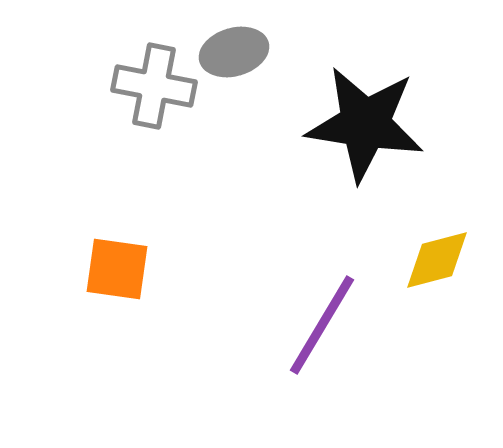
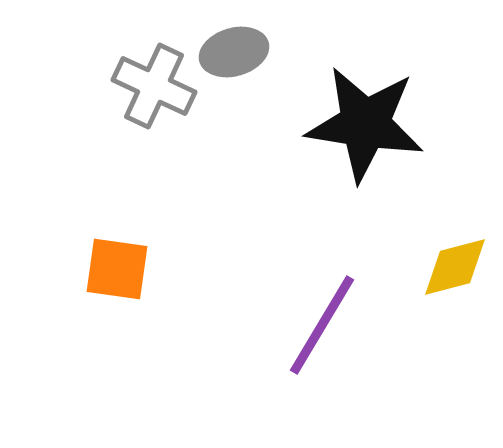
gray cross: rotated 14 degrees clockwise
yellow diamond: moved 18 px right, 7 px down
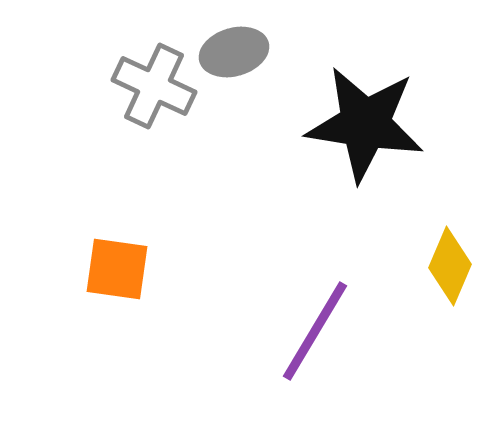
yellow diamond: moved 5 px left, 1 px up; rotated 52 degrees counterclockwise
purple line: moved 7 px left, 6 px down
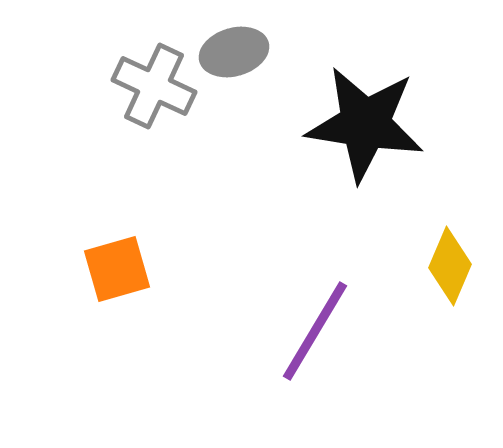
orange square: rotated 24 degrees counterclockwise
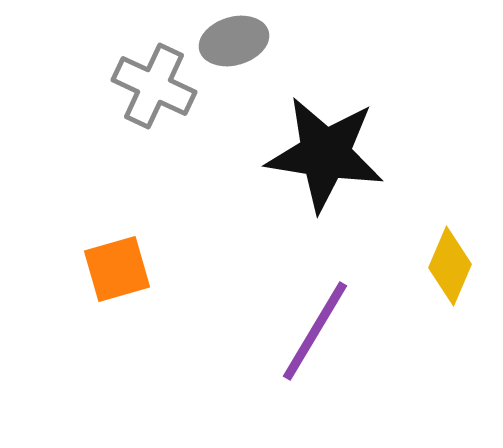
gray ellipse: moved 11 px up
black star: moved 40 px left, 30 px down
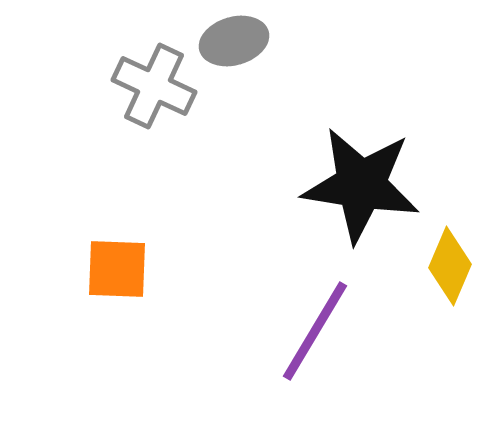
black star: moved 36 px right, 31 px down
orange square: rotated 18 degrees clockwise
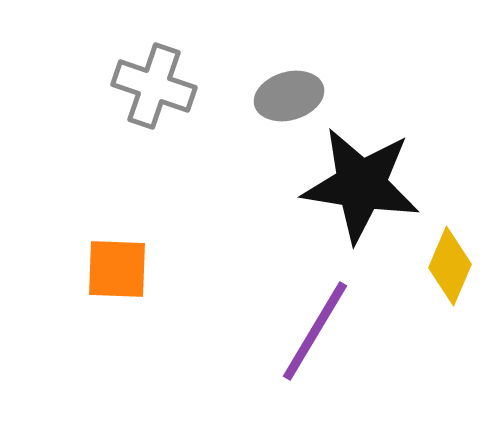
gray ellipse: moved 55 px right, 55 px down
gray cross: rotated 6 degrees counterclockwise
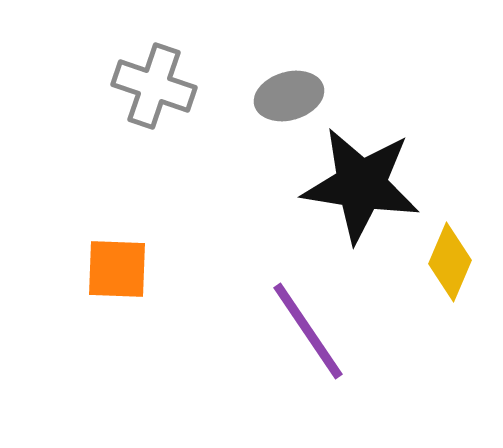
yellow diamond: moved 4 px up
purple line: moved 7 px left; rotated 65 degrees counterclockwise
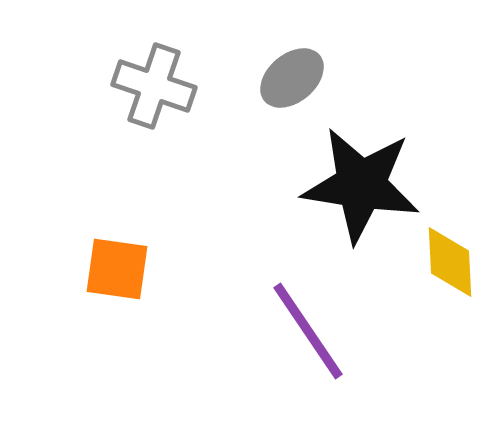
gray ellipse: moved 3 px right, 18 px up; rotated 24 degrees counterclockwise
yellow diamond: rotated 26 degrees counterclockwise
orange square: rotated 6 degrees clockwise
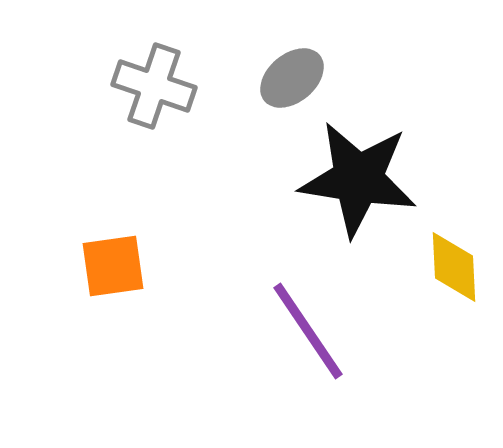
black star: moved 3 px left, 6 px up
yellow diamond: moved 4 px right, 5 px down
orange square: moved 4 px left, 3 px up; rotated 16 degrees counterclockwise
